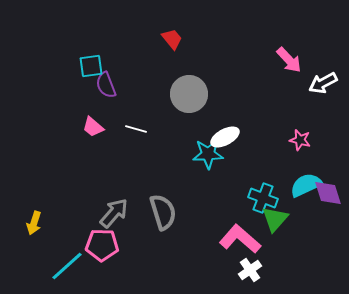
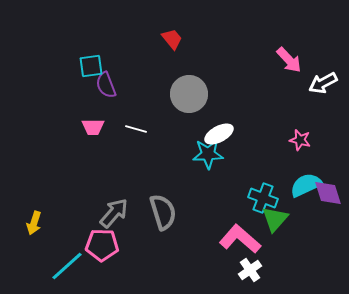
pink trapezoid: rotated 40 degrees counterclockwise
white ellipse: moved 6 px left, 3 px up
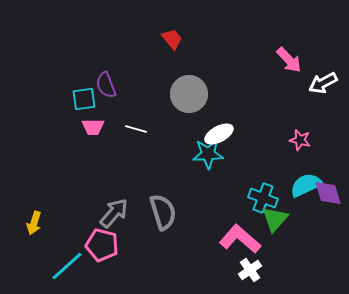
cyan square: moved 7 px left, 33 px down
pink pentagon: rotated 12 degrees clockwise
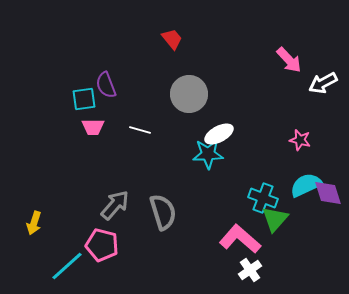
white line: moved 4 px right, 1 px down
gray arrow: moved 1 px right, 8 px up
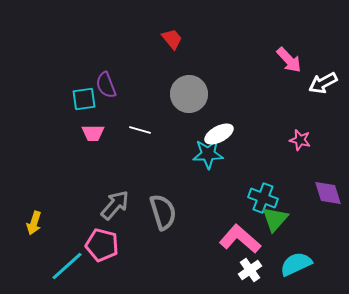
pink trapezoid: moved 6 px down
cyan semicircle: moved 10 px left, 79 px down
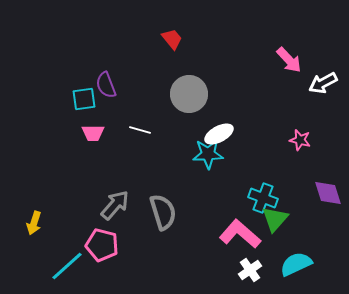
pink L-shape: moved 5 px up
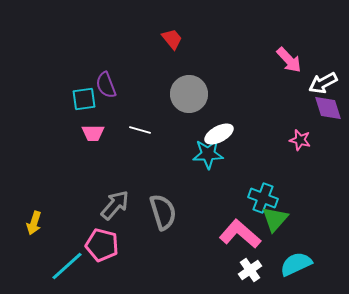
purple diamond: moved 85 px up
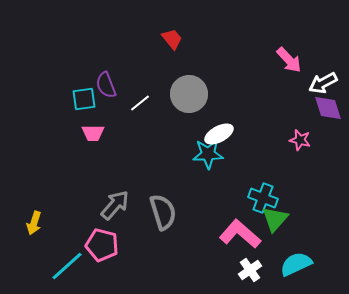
white line: moved 27 px up; rotated 55 degrees counterclockwise
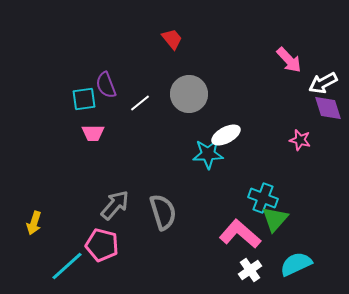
white ellipse: moved 7 px right, 1 px down
